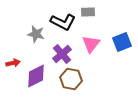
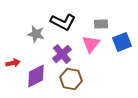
gray rectangle: moved 13 px right, 12 px down
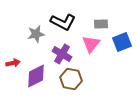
gray star: rotated 24 degrees counterclockwise
purple cross: rotated 18 degrees counterclockwise
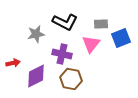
black L-shape: moved 2 px right
blue square: moved 1 px left, 4 px up
purple cross: rotated 18 degrees counterclockwise
